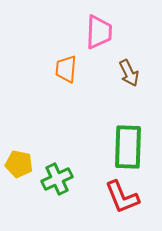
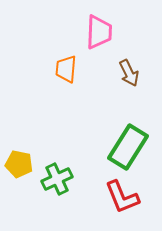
green rectangle: rotated 30 degrees clockwise
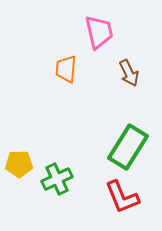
pink trapezoid: rotated 15 degrees counterclockwise
yellow pentagon: rotated 12 degrees counterclockwise
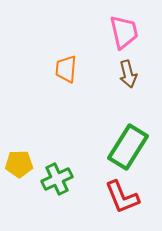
pink trapezoid: moved 25 px right
brown arrow: moved 1 px left, 1 px down; rotated 12 degrees clockwise
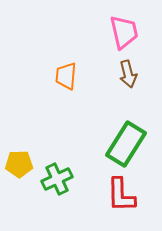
orange trapezoid: moved 7 px down
green rectangle: moved 2 px left, 3 px up
red L-shape: moved 1 px left, 2 px up; rotated 21 degrees clockwise
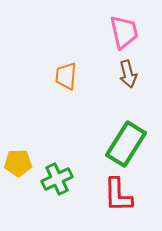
yellow pentagon: moved 1 px left, 1 px up
red L-shape: moved 3 px left
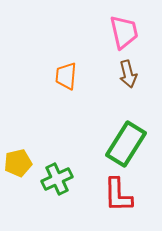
yellow pentagon: rotated 12 degrees counterclockwise
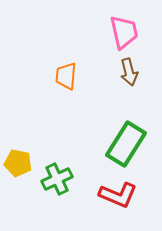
brown arrow: moved 1 px right, 2 px up
yellow pentagon: rotated 24 degrees clockwise
red L-shape: rotated 66 degrees counterclockwise
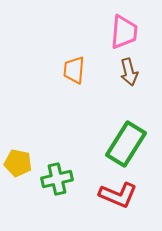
pink trapezoid: rotated 18 degrees clockwise
orange trapezoid: moved 8 px right, 6 px up
green cross: rotated 12 degrees clockwise
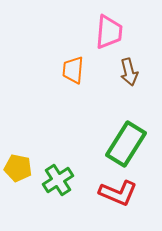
pink trapezoid: moved 15 px left
orange trapezoid: moved 1 px left
yellow pentagon: moved 5 px down
green cross: moved 1 px right, 1 px down; rotated 20 degrees counterclockwise
red L-shape: moved 2 px up
